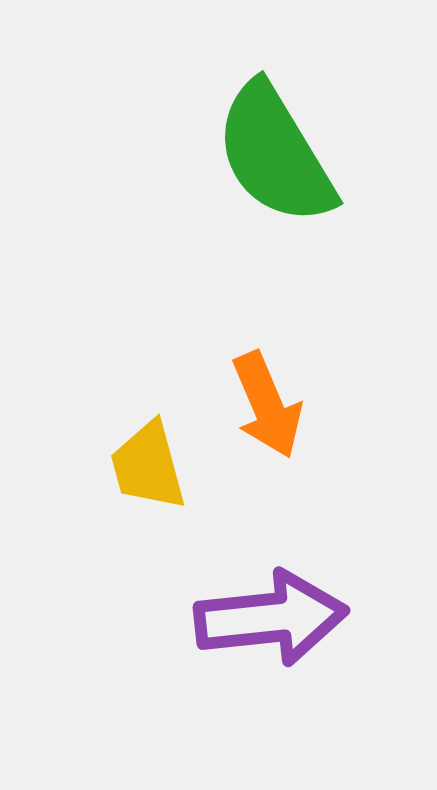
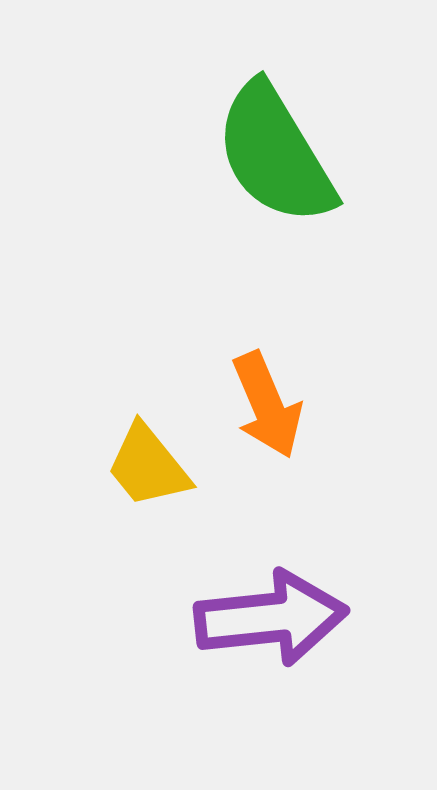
yellow trapezoid: rotated 24 degrees counterclockwise
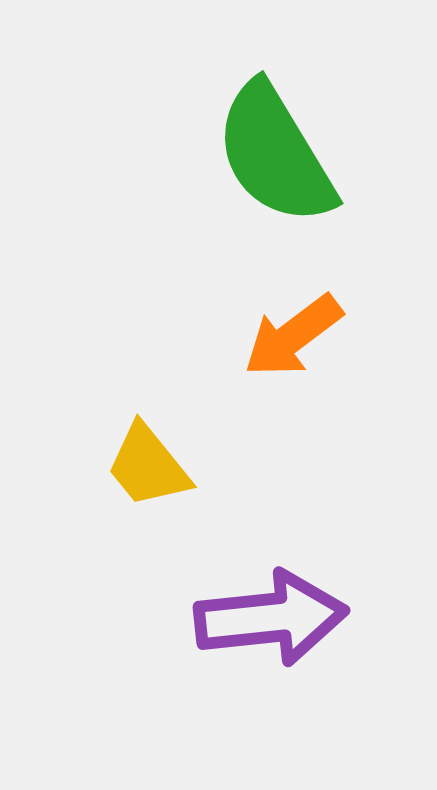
orange arrow: moved 26 px right, 69 px up; rotated 76 degrees clockwise
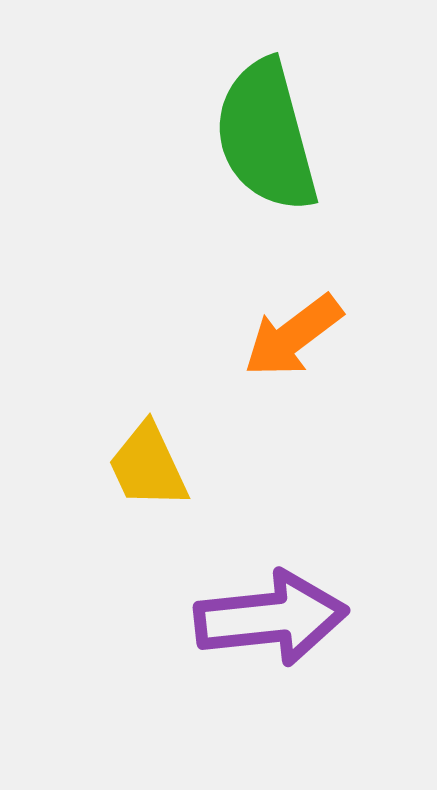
green semicircle: moved 9 px left, 18 px up; rotated 16 degrees clockwise
yellow trapezoid: rotated 14 degrees clockwise
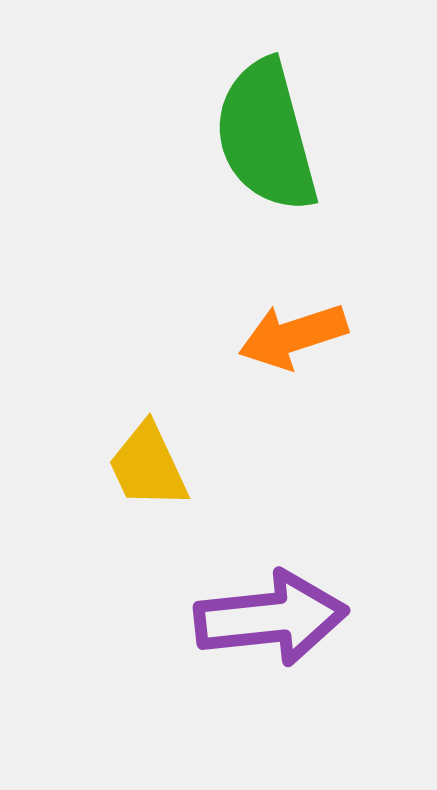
orange arrow: rotated 19 degrees clockwise
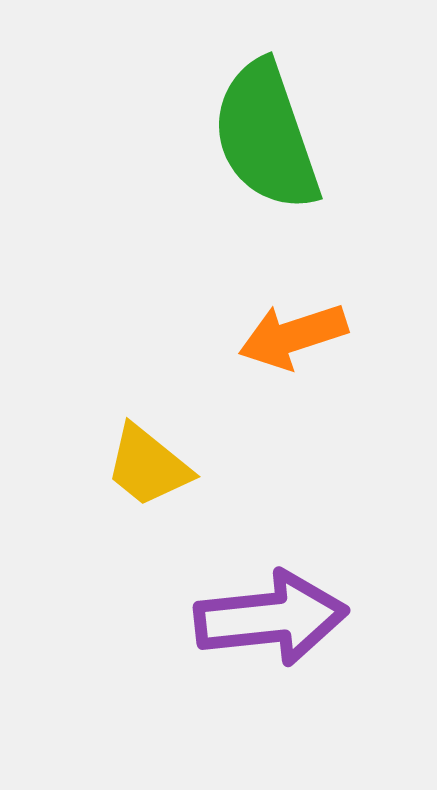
green semicircle: rotated 4 degrees counterclockwise
yellow trapezoid: rotated 26 degrees counterclockwise
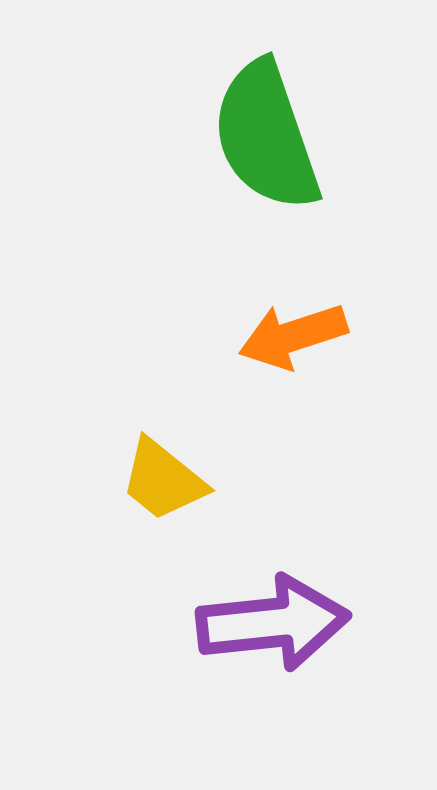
yellow trapezoid: moved 15 px right, 14 px down
purple arrow: moved 2 px right, 5 px down
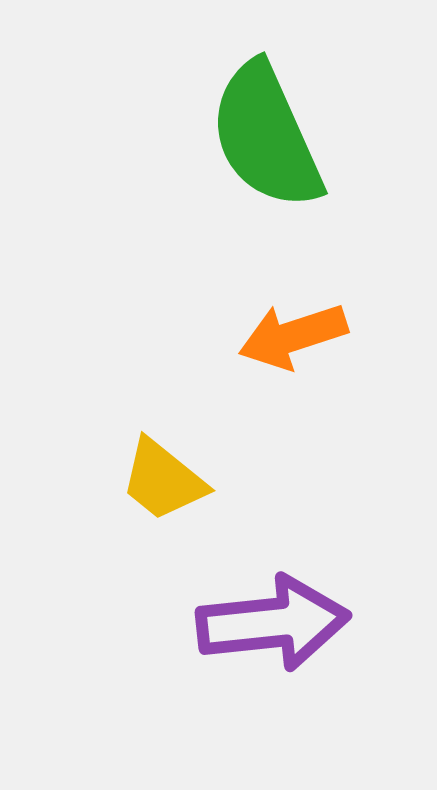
green semicircle: rotated 5 degrees counterclockwise
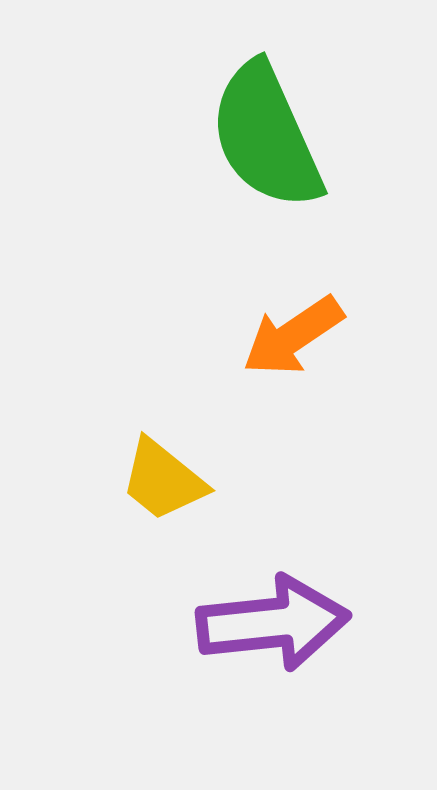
orange arrow: rotated 16 degrees counterclockwise
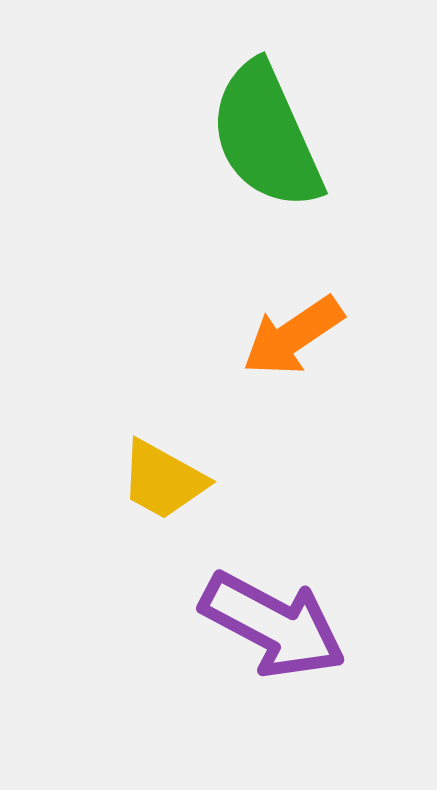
yellow trapezoid: rotated 10 degrees counterclockwise
purple arrow: moved 2 px down; rotated 34 degrees clockwise
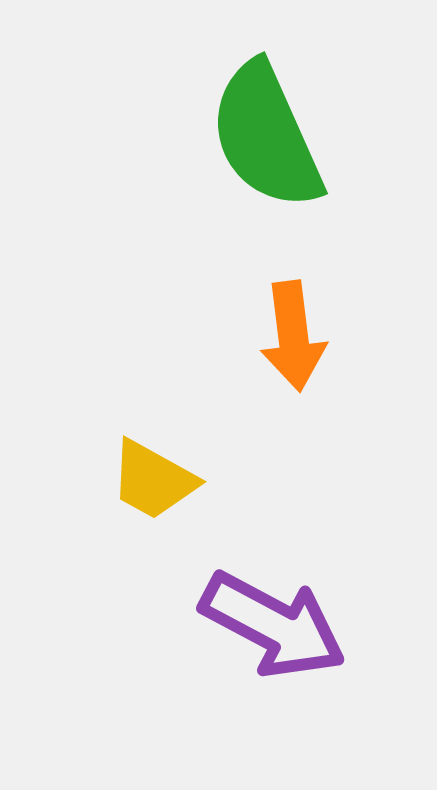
orange arrow: rotated 63 degrees counterclockwise
yellow trapezoid: moved 10 px left
